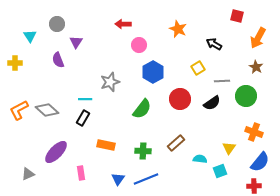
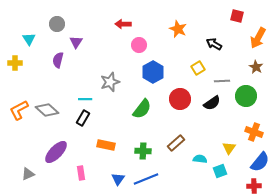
cyan triangle: moved 1 px left, 3 px down
purple semicircle: rotated 35 degrees clockwise
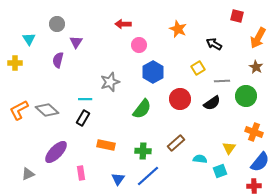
blue line: moved 2 px right, 3 px up; rotated 20 degrees counterclockwise
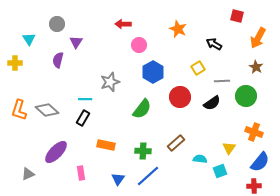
red circle: moved 2 px up
orange L-shape: rotated 45 degrees counterclockwise
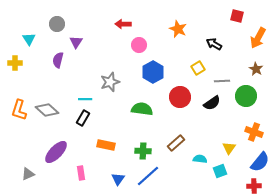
brown star: moved 2 px down
green semicircle: rotated 120 degrees counterclockwise
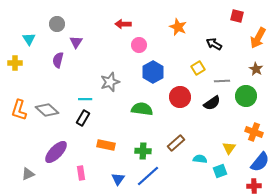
orange star: moved 2 px up
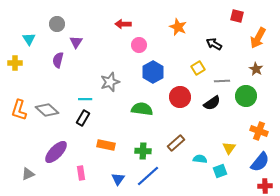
orange cross: moved 5 px right, 1 px up
red cross: moved 11 px right
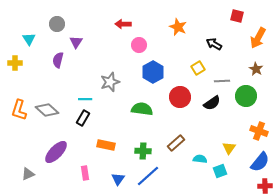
pink rectangle: moved 4 px right
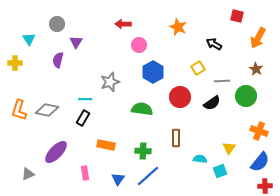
gray diamond: rotated 30 degrees counterclockwise
brown rectangle: moved 5 px up; rotated 48 degrees counterclockwise
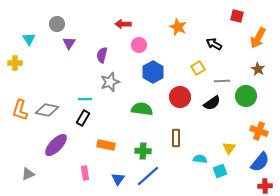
purple triangle: moved 7 px left, 1 px down
purple semicircle: moved 44 px right, 5 px up
brown star: moved 2 px right
orange L-shape: moved 1 px right
purple ellipse: moved 7 px up
